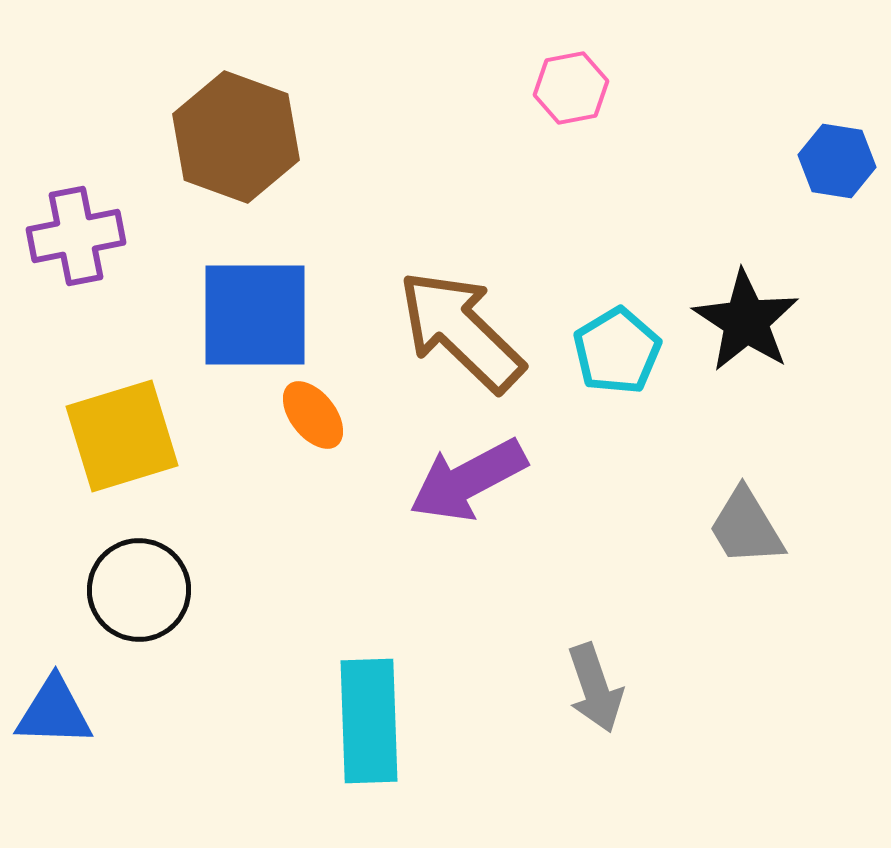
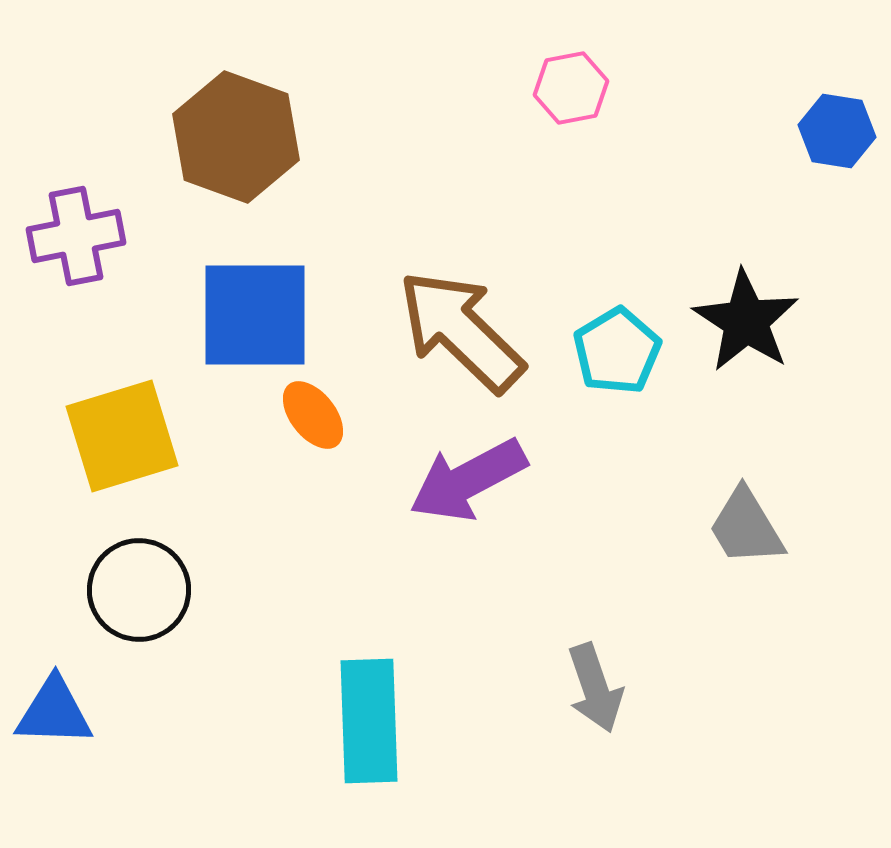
blue hexagon: moved 30 px up
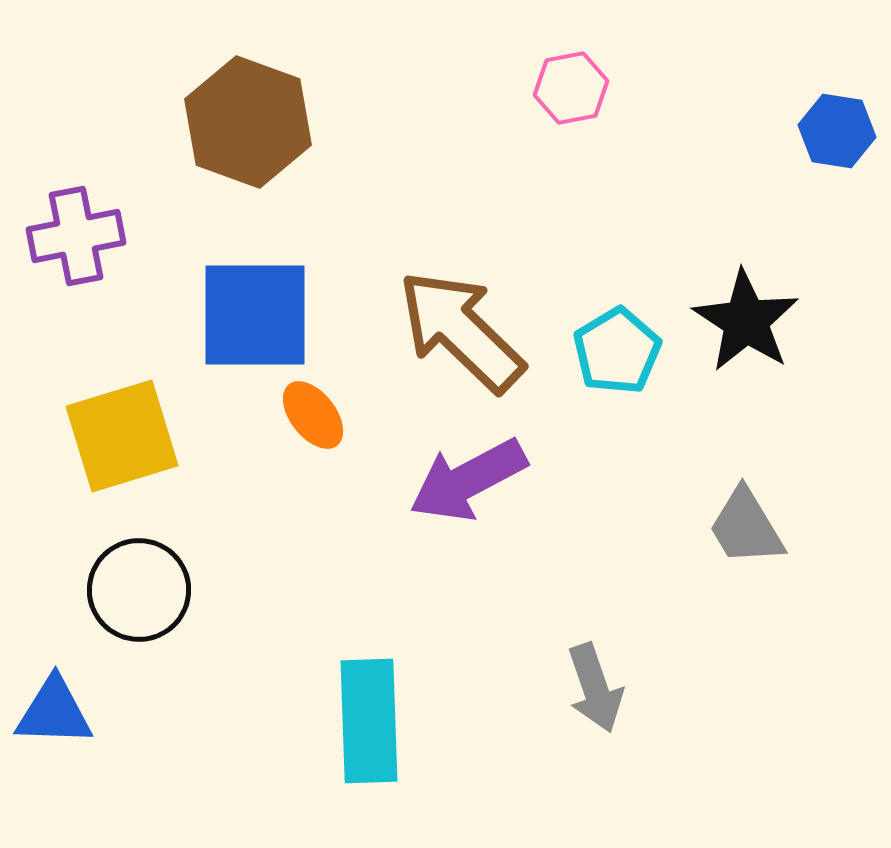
brown hexagon: moved 12 px right, 15 px up
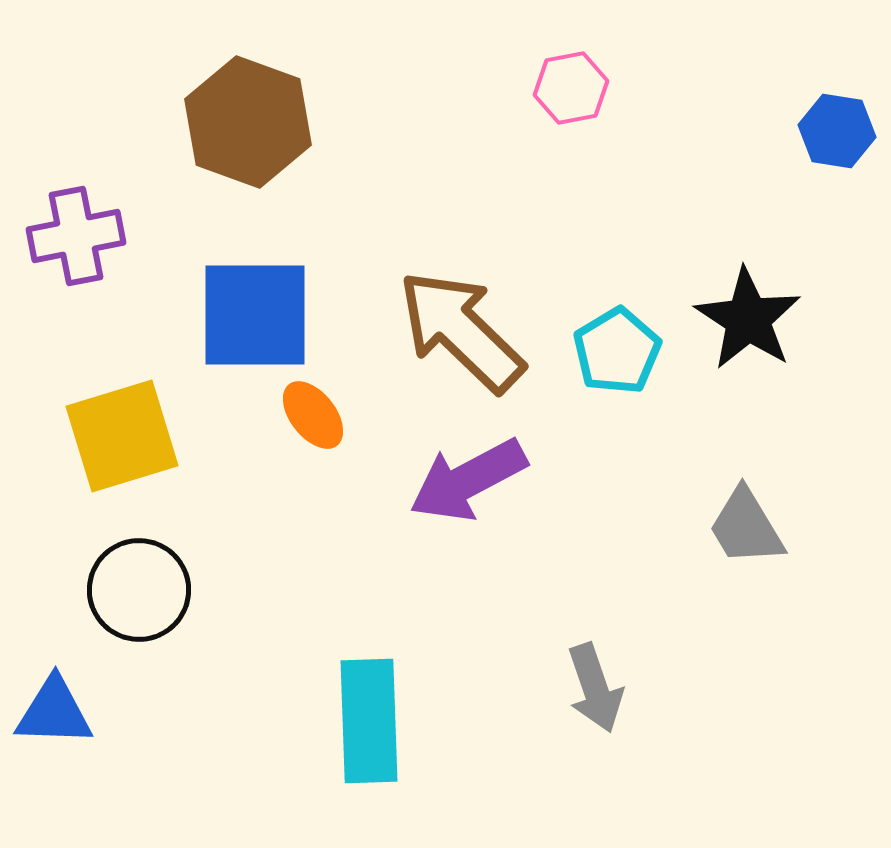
black star: moved 2 px right, 2 px up
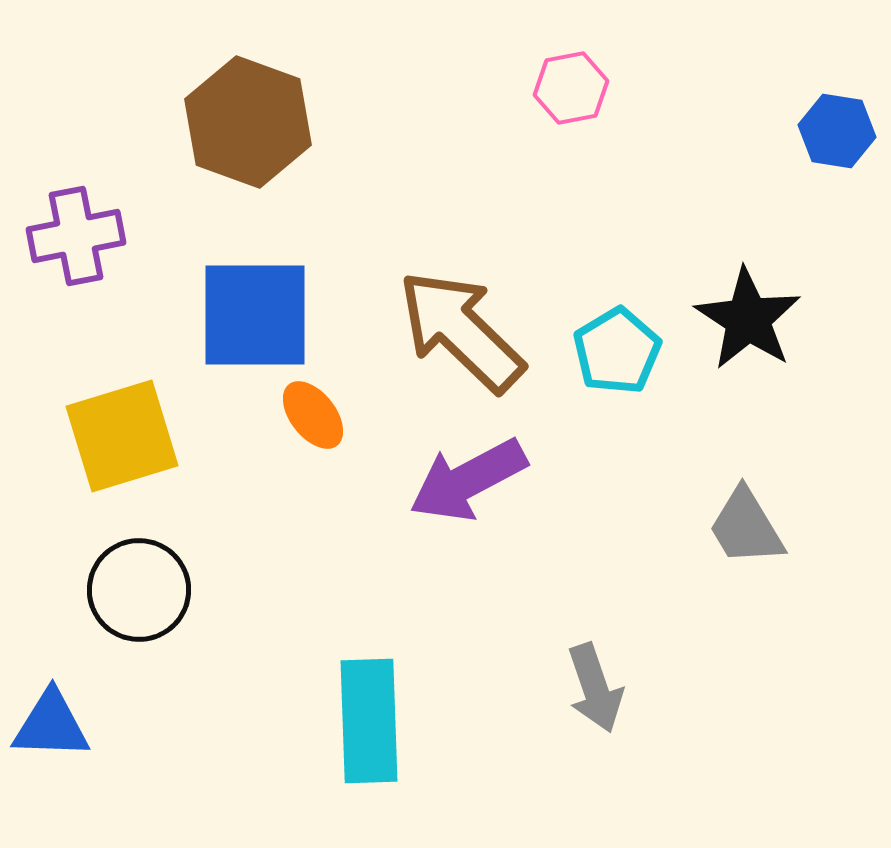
blue triangle: moved 3 px left, 13 px down
